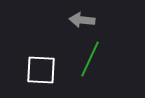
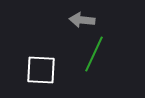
green line: moved 4 px right, 5 px up
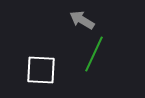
gray arrow: rotated 25 degrees clockwise
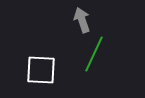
gray arrow: rotated 40 degrees clockwise
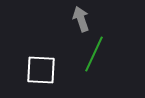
gray arrow: moved 1 px left, 1 px up
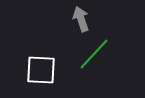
green line: rotated 18 degrees clockwise
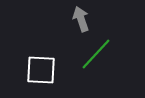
green line: moved 2 px right
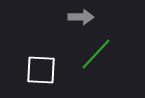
gray arrow: moved 2 px up; rotated 110 degrees clockwise
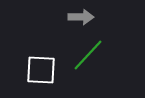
green line: moved 8 px left, 1 px down
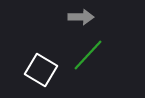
white square: rotated 28 degrees clockwise
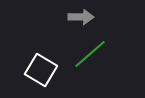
green line: moved 2 px right, 1 px up; rotated 6 degrees clockwise
